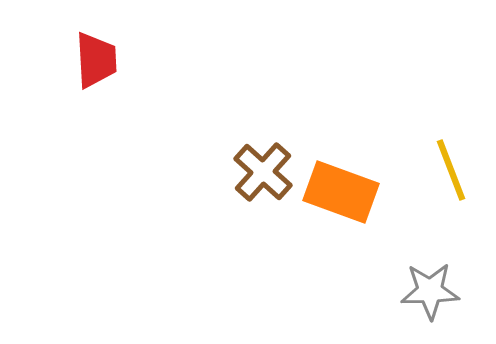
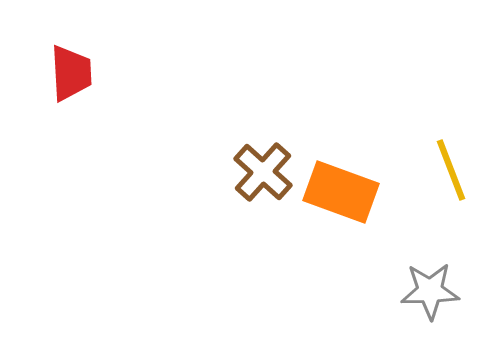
red trapezoid: moved 25 px left, 13 px down
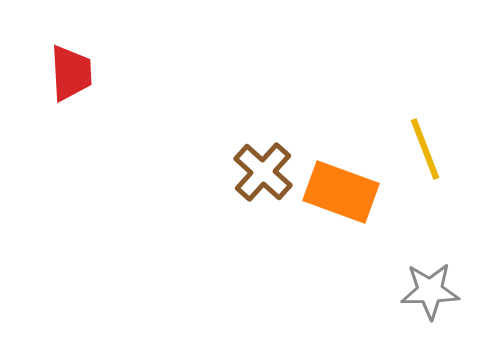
yellow line: moved 26 px left, 21 px up
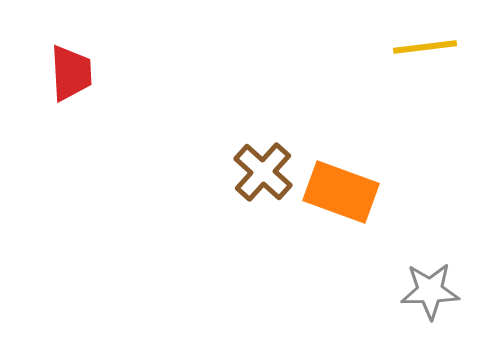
yellow line: moved 102 px up; rotated 76 degrees counterclockwise
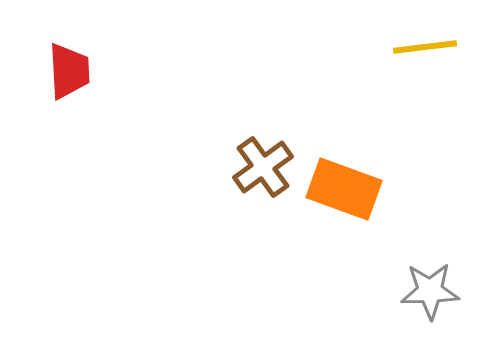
red trapezoid: moved 2 px left, 2 px up
brown cross: moved 5 px up; rotated 12 degrees clockwise
orange rectangle: moved 3 px right, 3 px up
